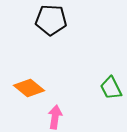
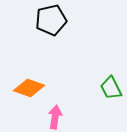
black pentagon: rotated 16 degrees counterclockwise
orange diamond: rotated 20 degrees counterclockwise
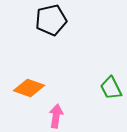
pink arrow: moved 1 px right, 1 px up
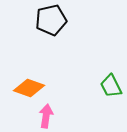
green trapezoid: moved 2 px up
pink arrow: moved 10 px left
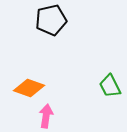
green trapezoid: moved 1 px left
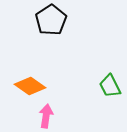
black pentagon: rotated 20 degrees counterclockwise
orange diamond: moved 1 px right, 2 px up; rotated 16 degrees clockwise
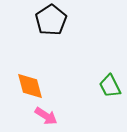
orange diamond: rotated 40 degrees clockwise
pink arrow: rotated 115 degrees clockwise
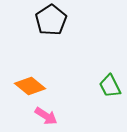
orange diamond: rotated 36 degrees counterclockwise
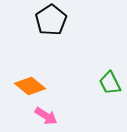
green trapezoid: moved 3 px up
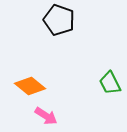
black pentagon: moved 8 px right; rotated 20 degrees counterclockwise
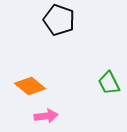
green trapezoid: moved 1 px left
pink arrow: rotated 40 degrees counterclockwise
